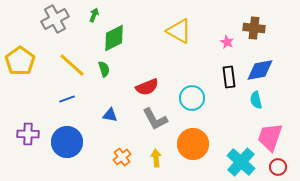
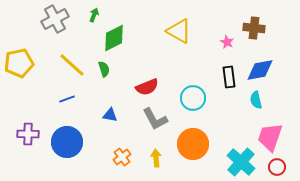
yellow pentagon: moved 1 px left, 2 px down; rotated 24 degrees clockwise
cyan circle: moved 1 px right
red circle: moved 1 px left
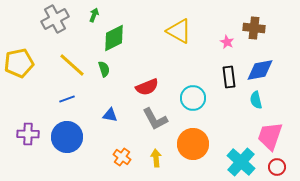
pink trapezoid: moved 1 px up
blue circle: moved 5 px up
orange cross: rotated 18 degrees counterclockwise
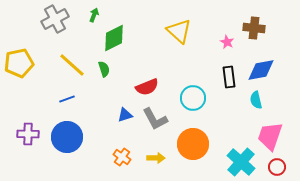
yellow triangle: rotated 12 degrees clockwise
blue diamond: moved 1 px right
blue triangle: moved 15 px right; rotated 28 degrees counterclockwise
yellow arrow: rotated 96 degrees clockwise
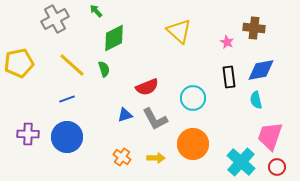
green arrow: moved 2 px right, 4 px up; rotated 64 degrees counterclockwise
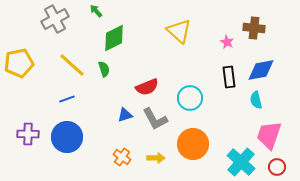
cyan circle: moved 3 px left
pink trapezoid: moved 1 px left, 1 px up
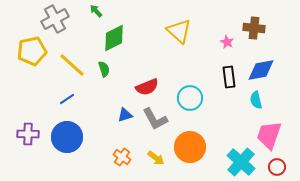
yellow pentagon: moved 13 px right, 12 px up
blue line: rotated 14 degrees counterclockwise
orange circle: moved 3 px left, 3 px down
yellow arrow: rotated 36 degrees clockwise
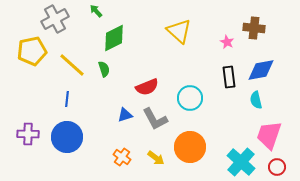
blue line: rotated 49 degrees counterclockwise
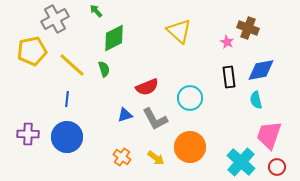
brown cross: moved 6 px left; rotated 15 degrees clockwise
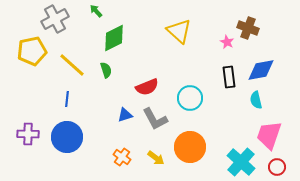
green semicircle: moved 2 px right, 1 px down
